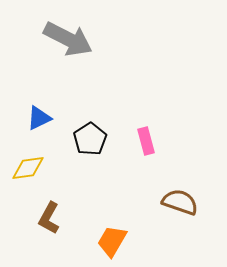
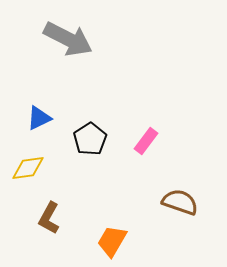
pink rectangle: rotated 52 degrees clockwise
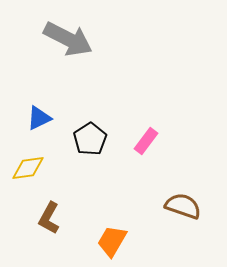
brown semicircle: moved 3 px right, 4 px down
